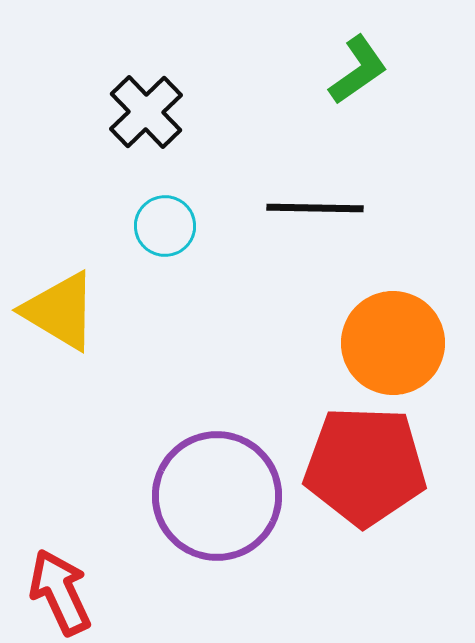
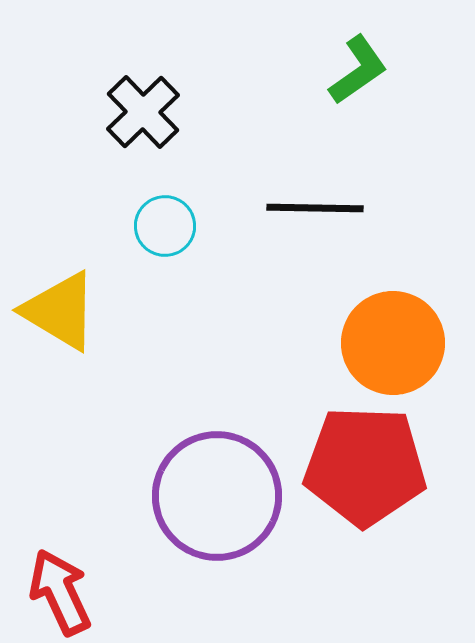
black cross: moved 3 px left
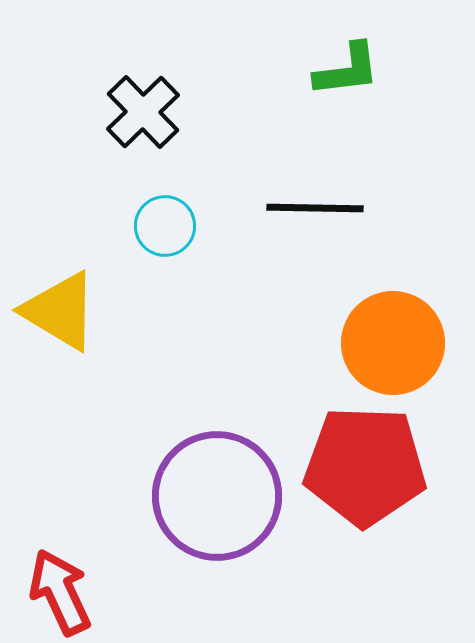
green L-shape: moved 11 px left; rotated 28 degrees clockwise
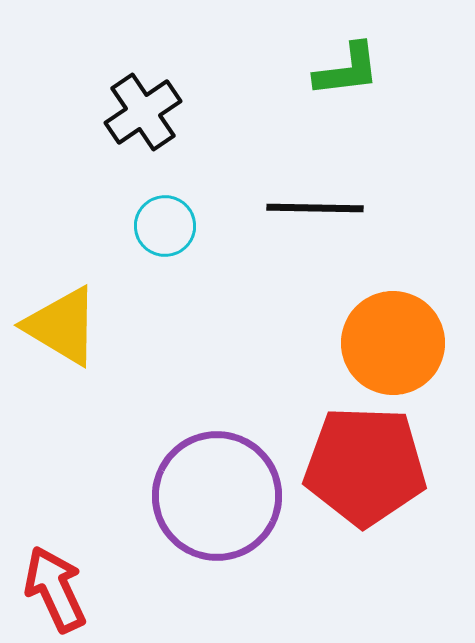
black cross: rotated 10 degrees clockwise
yellow triangle: moved 2 px right, 15 px down
red arrow: moved 5 px left, 3 px up
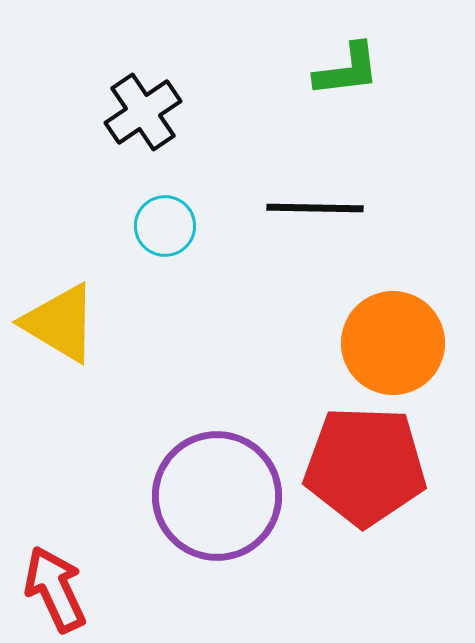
yellow triangle: moved 2 px left, 3 px up
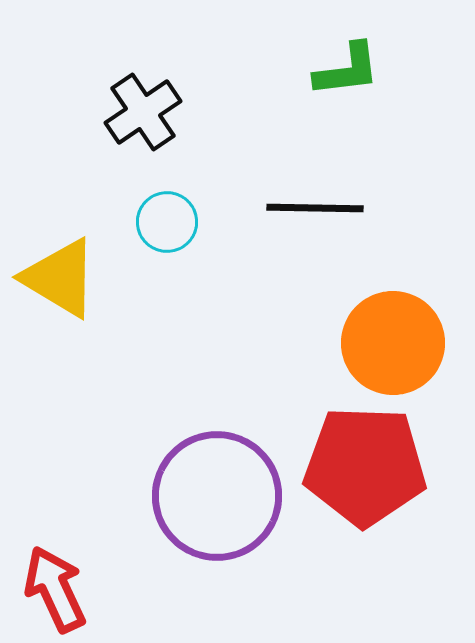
cyan circle: moved 2 px right, 4 px up
yellow triangle: moved 45 px up
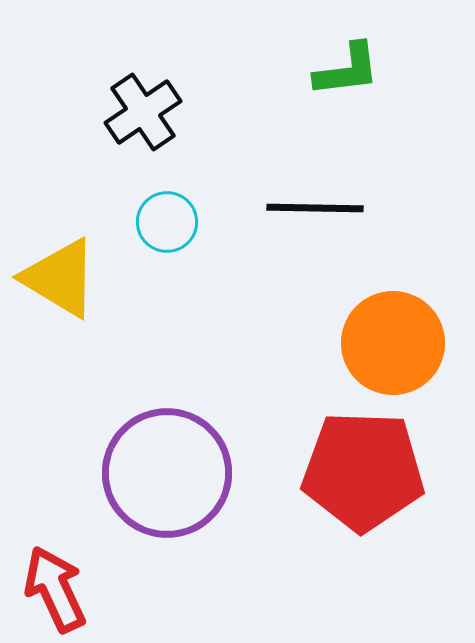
red pentagon: moved 2 px left, 5 px down
purple circle: moved 50 px left, 23 px up
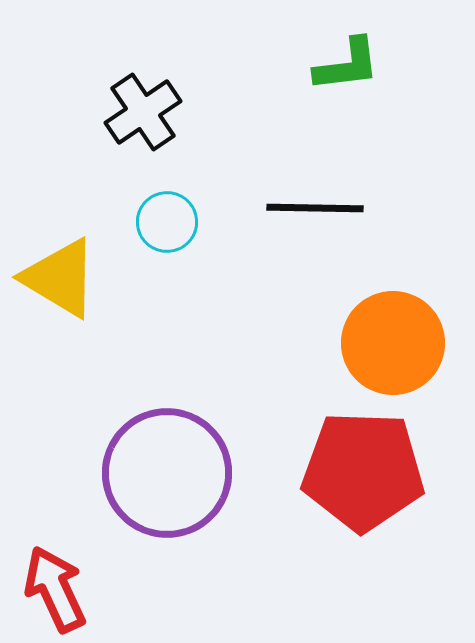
green L-shape: moved 5 px up
